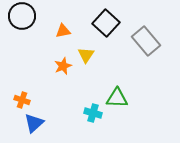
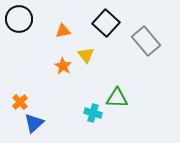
black circle: moved 3 px left, 3 px down
yellow triangle: rotated 12 degrees counterclockwise
orange star: rotated 18 degrees counterclockwise
orange cross: moved 2 px left, 2 px down; rotated 28 degrees clockwise
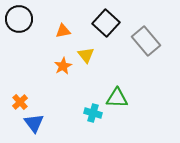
orange star: rotated 12 degrees clockwise
blue triangle: rotated 25 degrees counterclockwise
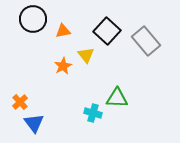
black circle: moved 14 px right
black square: moved 1 px right, 8 px down
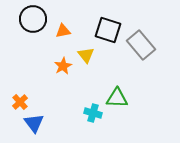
black square: moved 1 px right, 1 px up; rotated 24 degrees counterclockwise
gray rectangle: moved 5 px left, 4 px down
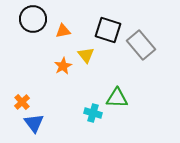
orange cross: moved 2 px right
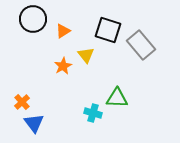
orange triangle: rotated 21 degrees counterclockwise
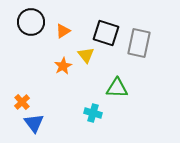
black circle: moved 2 px left, 3 px down
black square: moved 2 px left, 3 px down
gray rectangle: moved 2 px left, 2 px up; rotated 52 degrees clockwise
green triangle: moved 10 px up
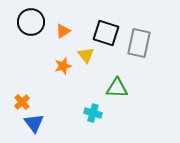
orange star: rotated 12 degrees clockwise
